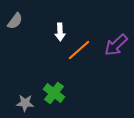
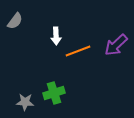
white arrow: moved 4 px left, 4 px down
orange line: moved 1 px left, 1 px down; rotated 20 degrees clockwise
green cross: rotated 35 degrees clockwise
gray star: moved 1 px up
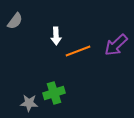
gray star: moved 4 px right, 1 px down
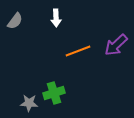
white arrow: moved 18 px up
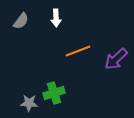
gray semicircle: moved 6 px right
purple arrow: moved 14 px down
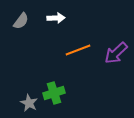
white arrow: rotated 90 degrees counterclockwise
orange line: moved 1 px up
purple arrow: moved 6 px up
gray star: rotated 24 degrees clockwise
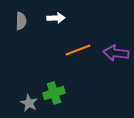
gray semicircle: rotated 36 degrees counterclockwise
purple arrow: rotated 50 degrees clockwise
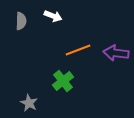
white arrow: moved 3 px left, 2 px up; rotated 24 degrees clockwise
green cross: moved 9 px right, 12 px up; rotated 20 degrees counterclockwise
